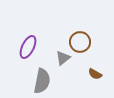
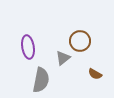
brown circle: moved 1 px up
purple ellipse: rotated 35 degrees counterclockwise
gray semicircle: moved 1 px left, 1 px up
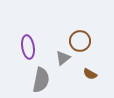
brown semicircle: moved 5 px left
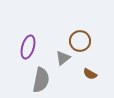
purple ellipse: rotated 25 degrees clockwise
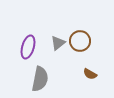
gray triangle: moved 5 px left, 15 px up
gray semicircle: moved 1 px left, 1 px up
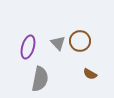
gray triangle: rotated 35 degrees counterclockwise
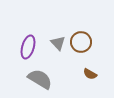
brown circle: moved 1 px right, 1 px down
gray semicircle: rotated 70 degrees counterclockwise
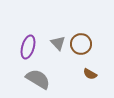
brown circle: moved 2 px down
gray semicircle: moved 2 px left
